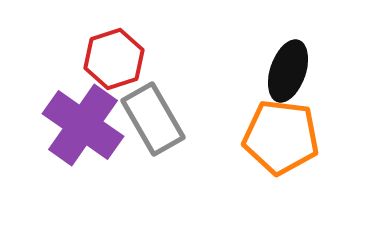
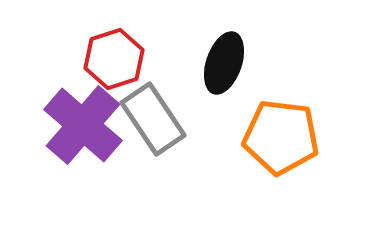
black ellipse: moved 64 px left, 8 px up
gray rectangle: rotated 4 degrees counterclockwise
purple cross: rotated 6 degrees clockwise
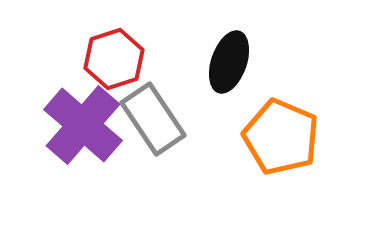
black ellipse: moved 5 px right, 1 px up
orange pentagon: rotated 16 degrees clockwise
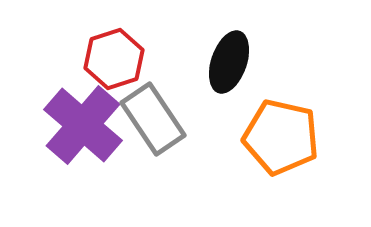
orange pentagon: rotated 10 degrees counterclockwise
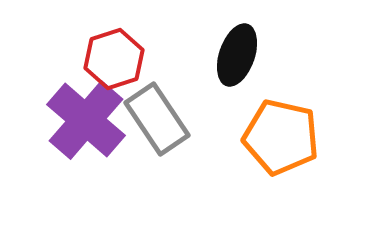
black ellipse: moved 8 px right, 7 px up
gray rectangle: moved 4 px right
purple cross: moved 3 px right, 5 px up
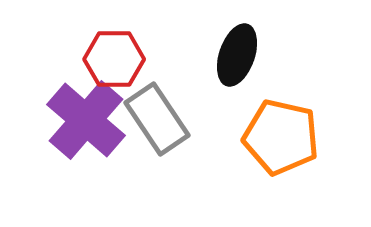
red hexagon: rotated 18 degrees clockwise
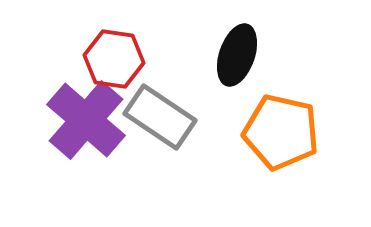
red hexagon: rotated 8 degrees clockwise
gray rectangle: moved 3 px right, 2 px up; rotated 22 degrees counterclockwise
orange pentagon: moved 5 px up
